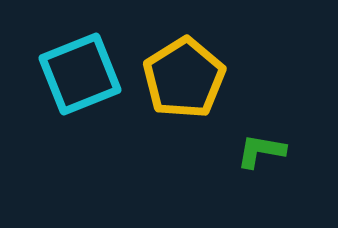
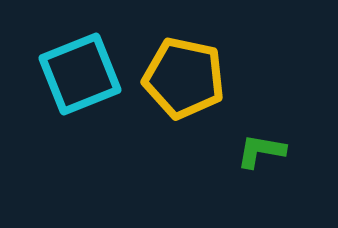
yellow pentagon: rotated 28 degrees counterclockwise
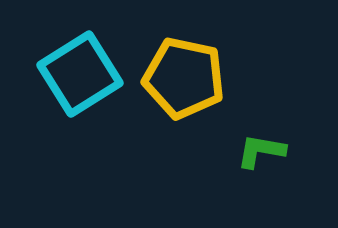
cyan square: rotated 10 degrees counterclockwise
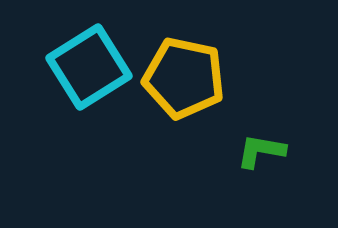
cyan square: moved 9 px right, 7 px up
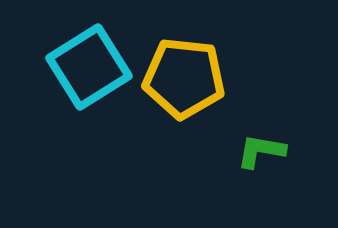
yellow pentagon: rotated 6 degrees counterclockwise
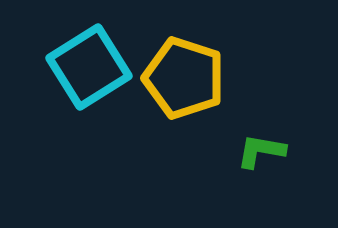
yellow pentagon: rotated 12 degrees clockwise
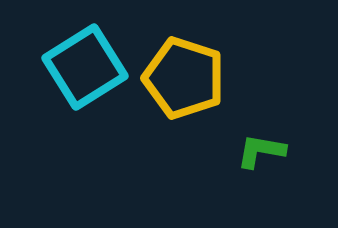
cyan square: moved 4 px left
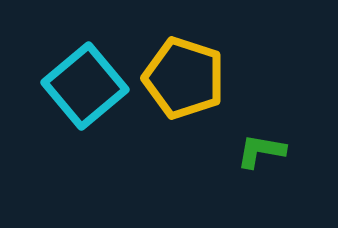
cyan square: moved 19 px down; rotated 8 degrees counterclockwise
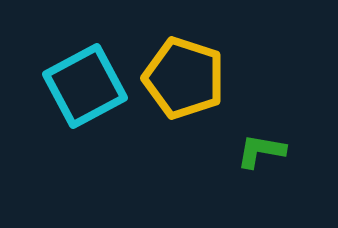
cyan square: rotated 12 degrees clockwise
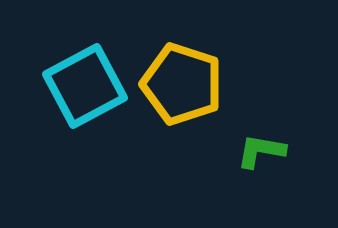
yellow pentagon: moved 2 px left, 6 px down
